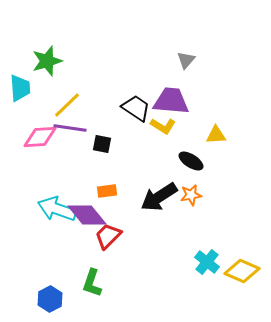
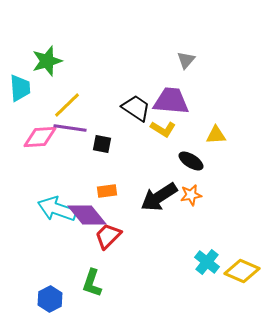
yellow L-shape: moved 3 px down
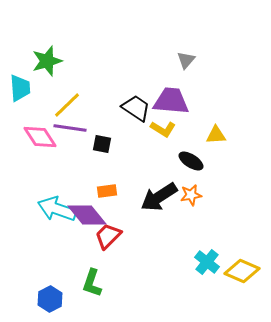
pink diamond: rotated 60 degrees clockwise
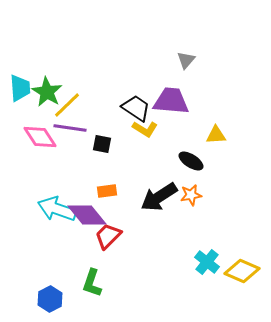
green star: moved 31 px down; rotated 24 degrees counterclockwise
yellow L-shape: moved 18 px left
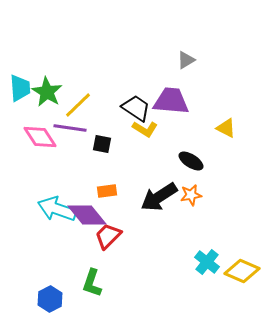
gray triangle: rotated 18 degrees clockwise
yellow line: moved 11 px right
yellow triangle: moved 10 px right, 7 px up; rotated 30 degrees clockwise
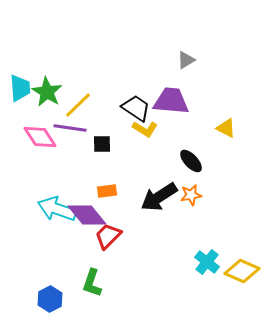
black square: rotated 12 degrees counterclockwise
black ellipse: rotated 15 degrees clockwise
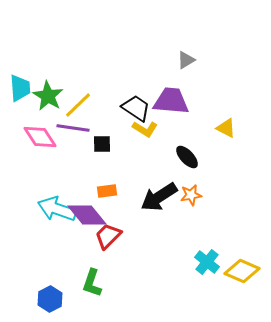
green star: moved 1 px right, 4 px down
purple line: moved 3 px right
black ellipse: moved 4 px left, 4 px up
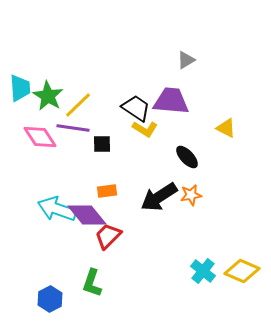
cyan cross: moved 4 px left, 9 px down
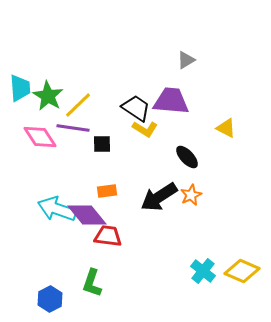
orange star: rotated 15 degrees counterclockwise
red trapezoid: rotated 52 degrees clockwise
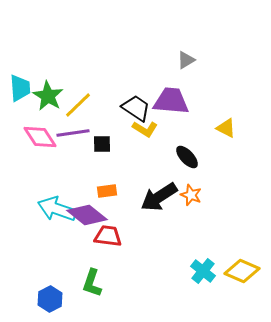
purple line: moved 5 px down; rotated 16 degrees counterclockwise
orange star: rotated 25 degrees counterclockwise
purple diamond: rotated 12 degrees counterclockwise
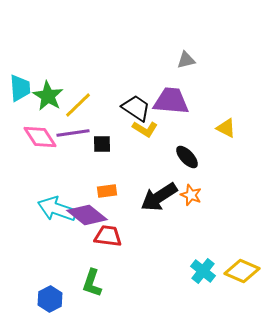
gray triangle: rotated 18 degrees clockwise
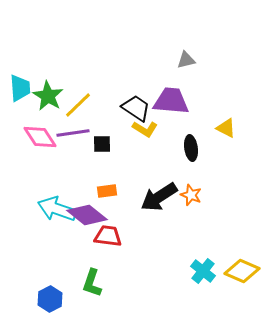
black ellipse: moved 4 px right, 9 px up; rotated 35 degrees clockwise
